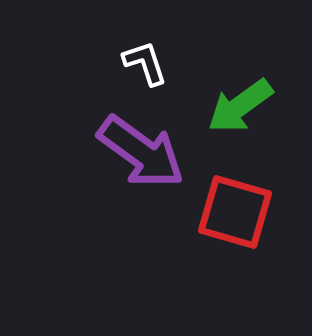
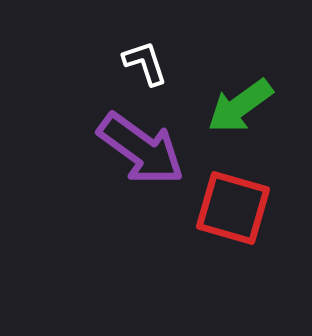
purple arrow: moved 3 px up
red square: moved 2 px left, 4 px up
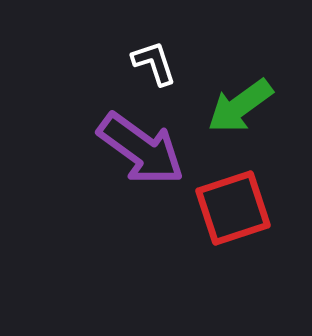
white L-shape: moved 9 px right
red square: rotated 34 degrees counterclockwise
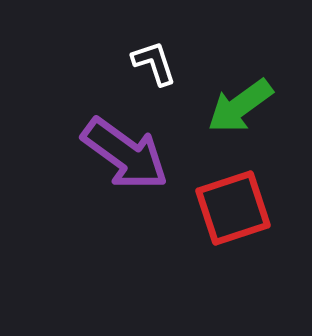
purple arrow: moved 16 px left, 5 px down
